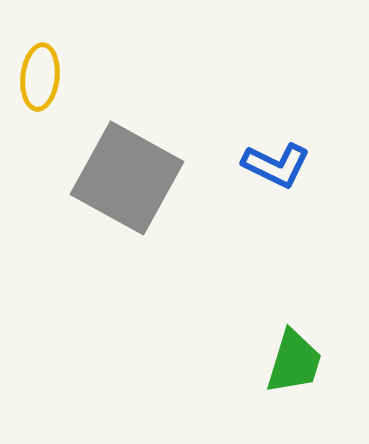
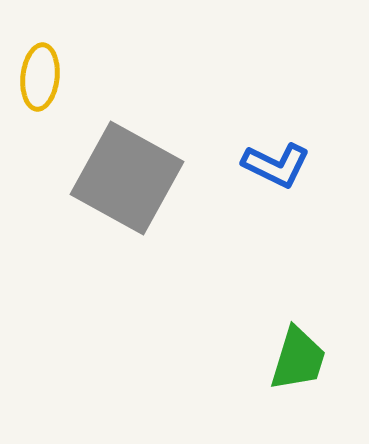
green trapezoid: moved 4 px right, 3 px up
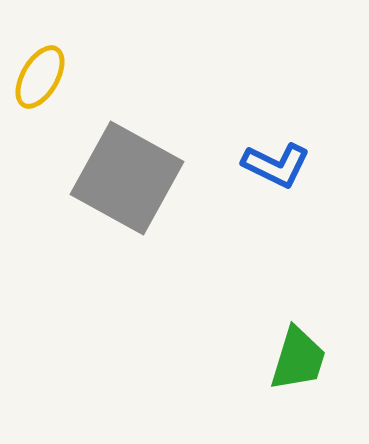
yellow ellipse: rotated 24 degrees clockwise
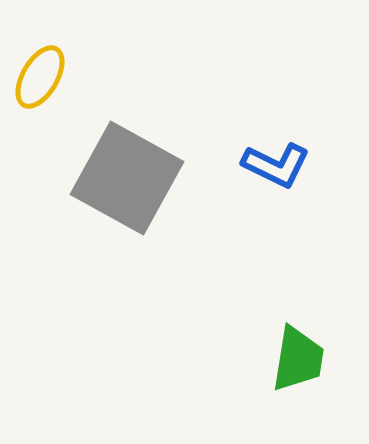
green trapezoid: rotated 8 degrees counterclockwise
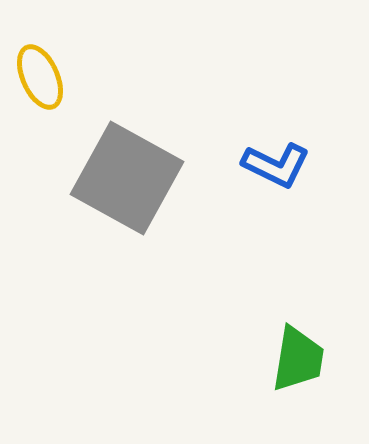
yellow ellipse: rotated 54 degrees counterclockwise
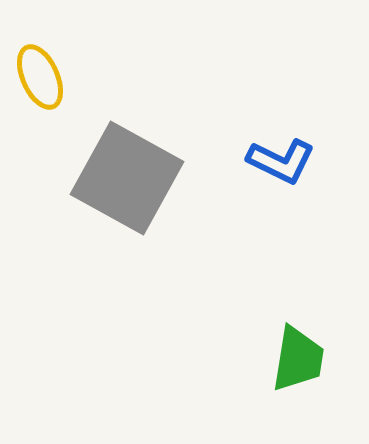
blue L-shape: moved 5 px right, 4 px up
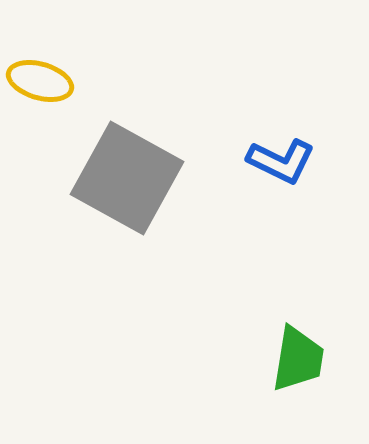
yellow ellipse: moved 4 px down; rotated 50 degrees counterclockwise
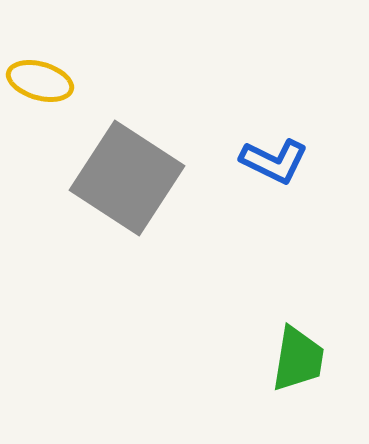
blue L-shape: moved 7 px left
gray square: rotated 4 degrees clockwise
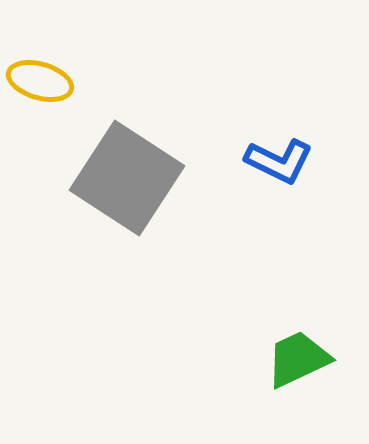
blue L-shape: moved 5 px right
green trapezoid: rotated 124 degrees counterclockwise
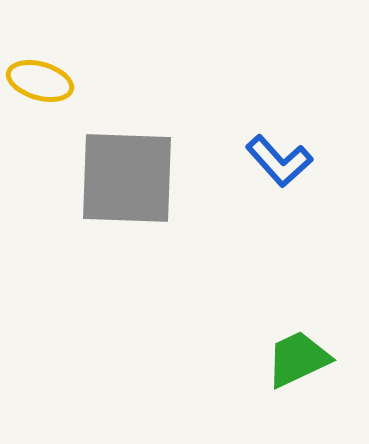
blue L-shape: rotated 22 degrees clockwise
gray square: rotated 31 degrees counterclockwise
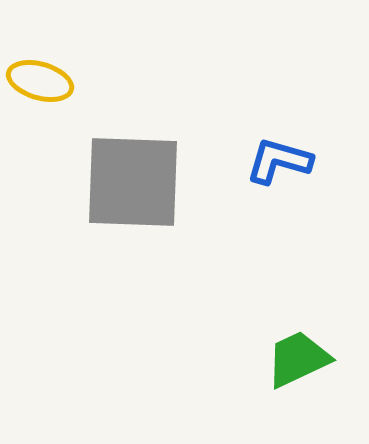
blue L-shape: rotated 148 degrees clockwise
gray square: moved 6 px right, 4 px down
